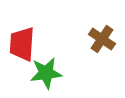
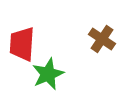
green star: moved 2 px right, 1 px down; rotated 16 degrees counterclockwise
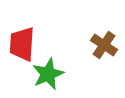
brown cross: moved 2 px right, 6 px down
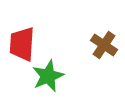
green star: moved 2 px down
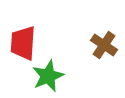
red trapezoid: moved 1 px right, 1 px up
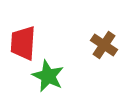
green star: rotated 24 degrees counterclockwise
